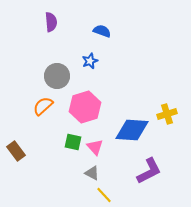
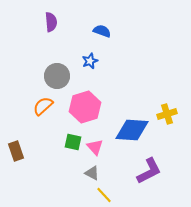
brown rectangle: rotated 18 degrees clockwise
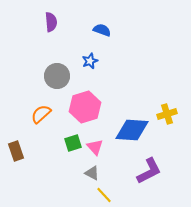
blue semicircle: moved 1 px up
orange semicircle: moved 2 px left, 8 px down
green square: moved 1 px down; rotated 30 degrees counterclockwise
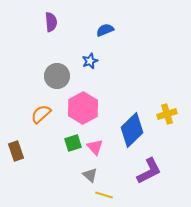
blue semicircle: moved 3 px right; rotated 42 degrees counterclockwise
pink hexagon: moved 2 px left, 1 px down; rotated 12 degrees counterclockwise
blue diamond: rotated 48 degrees counterclockwise
gray triangle: moved 2 px left, 2 px down; rotated 14 degrees clockwise
yellow line: rotated 30 degrees counterclockwise
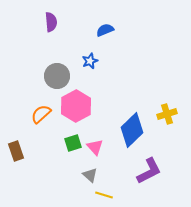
pink hexagon: moved 7 px left, 2 px up
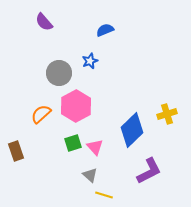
purple semicircle: moved 7 px left; rotated 144 degrees clockwise
gray circle: moved 2 px right, 3 px up
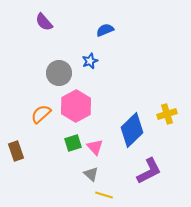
gray triangle: moved 1 px right, 1 px up
